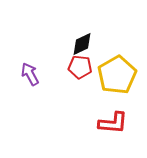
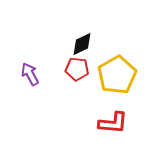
red pentagon: moved 3 px left, 2 px down
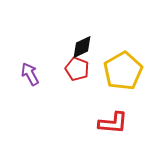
black diamond: moved 3 px down
red pentagon: rotated 15 degrees clockwise
yellow pentagon: moved 6 px right, 4 px up
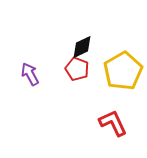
red L-shape: rotated 120 degrees counterclockwise
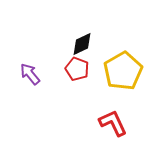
black diamond: moved 3 px up
purple arrow: rotated 10 degrees counterclockwise
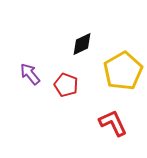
red pentagon: moved 11 px left, 16 px down
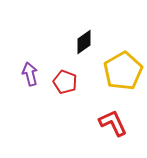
black diamond: moved 2 px right, 2 px up; rotated 10 degrees counterclockwise
purple arrow: rotated 25 degrees clockwise
red pentagon: moved 1 px left, 3 px up
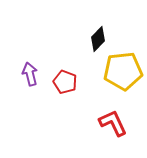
black diamond: moved 14 px right, 3 px up; rotated 10 degrees counterclockwise
yellow pentagon: rotated 24 degrees clockwise
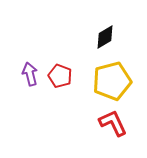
black diamond: moved 7 px right, 2 px up; rotated 15 degrees clockwise
yellow pentagon: moved 11 px left, 10 px down; rotated 9 degrees counterclockwise
red pentagon: moved 5 px left, 6 px up
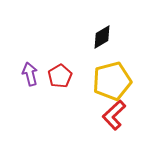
black diamond: moved 3 px left
red pentagon: rotated 20 degrees clockwise
red L-shape: moved 1 px right, 8 px up; rotated 108 degrees counterclockwise
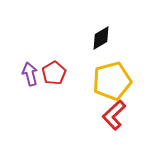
black diamond: moved 1 px left, 1 px down
red pentagon: moved 6 px left, 3 px up
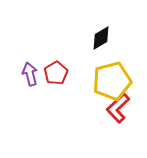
red pentagon: moved 2 px right
red L-shape: moved 4 px right, 7 px up
